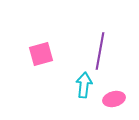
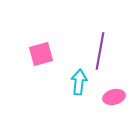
cyan arrow: moved 5 px left, 3 px up
pink ellipse: moved 2 px up
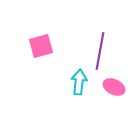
pink square: moved 8 px up
pink ellipse: moved 10 px up; rotated 40 degrees clockwise
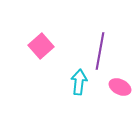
pink square: rotated 25 degrees counterclockwise
pink ellipse: moved 6 px right
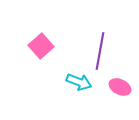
cyan arrow: rotated 105 degrees clockwise
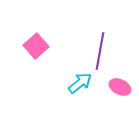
pink square: moved 5 px left
cyan arrow: moved 1 px right, 1 px down; rotated 60 degrees counterclockwise
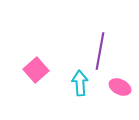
pink square: moved 24 px down
cyan arrow: rotated 55 degrees counterclockwise
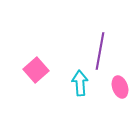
pink ellipse: rotated 45 degrees clockwise
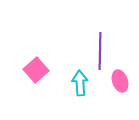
purple line: rotated 9 degrees counterclockwise
pink ellipse: moved 6 px up
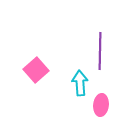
pink ellipse: moved 19 px left, 24 px down; rotated 25 degrees clockwise
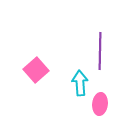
pink ellipse: moved 1 px left, 1 px up
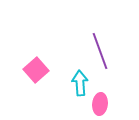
purple line: rotated 21 degrees counterclockwise
